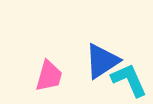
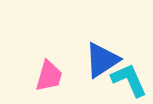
blue triangle: moved 1 px up
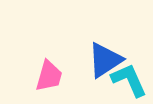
blue triangle: moved 3 px right
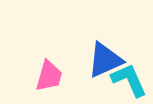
blue triangle: rotated 9 degrees clockwise
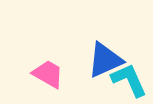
pink trapezoid: moved 1 px left, 2 px up; rotated 76 degrees counterclockwise
